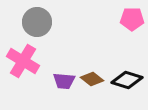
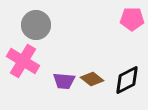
gray circle: moved 1 px left, 3 px down
black diamond: rotated 44 degrees counterclockwise
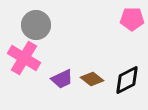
pink cross: moved 1 px right, 3 px up
purple trapezoid: moved 2 px left, 2 px up; rotated 30 degrees counterclockwise
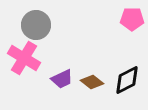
brown diamond: moved 3 px down
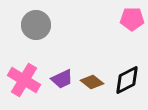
pink cross: moved 22 px down
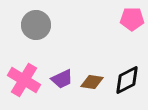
brown diamond: rotated 30 degrees counterclockwise
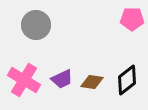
black diamond: rotated 12 degrees counterclockwise
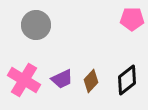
brown diamond: moved 1 px left, 1 px up; rotated 55 degrees counterclockwise
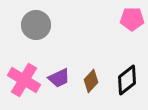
purple trapezoid: moved 3 px left, 1 px up
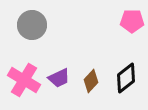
pink pentagon: moved 2 px down
gray circle: moved 4 px left
black diamond: moved 1 px left, 2 px up
